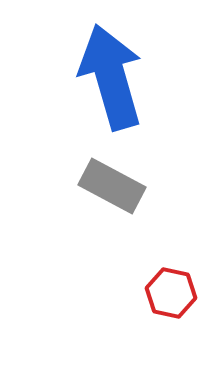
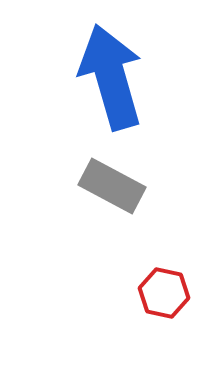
red hexagon: moved 7 px left
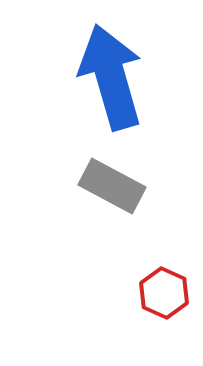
red hexagon: rotated 12 degrees clockwise
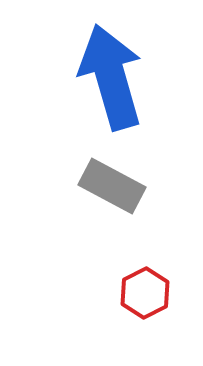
red hexagon: moved 19 px left; rotated 9 degrees clockwise
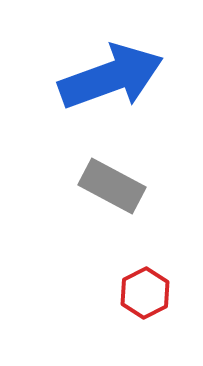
blue arrow: rotated 86 degrees clockwise
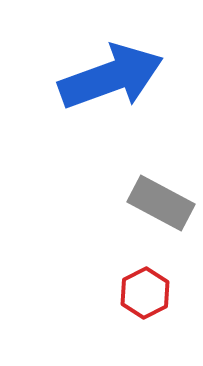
gray rectangle: moved 49 px right, 17 px down
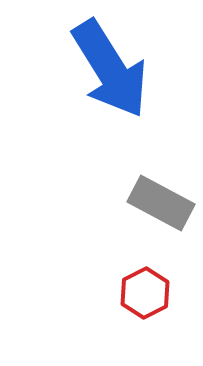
blue arrow: moved 1 px left, 8 px up; rotated 78 degrees clockwise
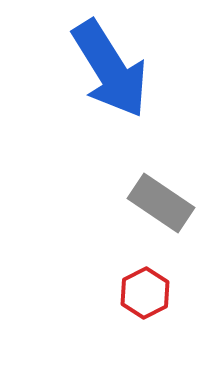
gray rectangle: rotated 6 degrees clockwise
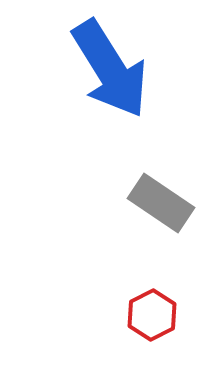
red hexagon: moved 7 px right, 22 px down
